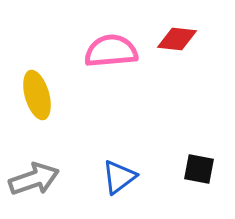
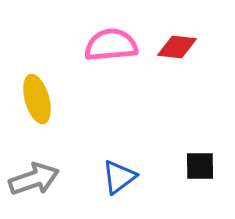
red diamond: moved 8 px down
pink semicircle: moved 6 px up
yellow ellipse: moved 4 px down
black square: moved 1 px right, 3 px up; rotated 12 degrees counterclockwise
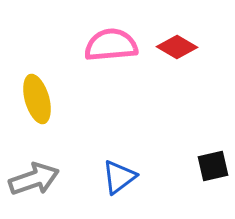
red diamond: rotated 24 degrees clockwise
black square: moved 13 px right; rotated 12 degrees counterclockwise
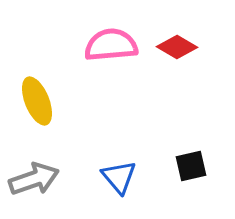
yellow ellipse: moved 2 px down; rotated 6 degrees counterclockwise
black square: moved 22 px left
blue triangle: rotated 33 degrees counterclockwise
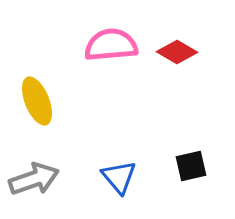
red diamond: moved 5 px down
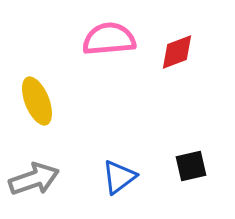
pink semicircle: moved 2 px left, 6 px up
red diamond: rotated 51 degrees counterclockwise
blue triangle: rotated 33 degrees clockwise
